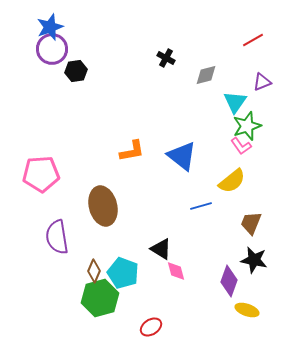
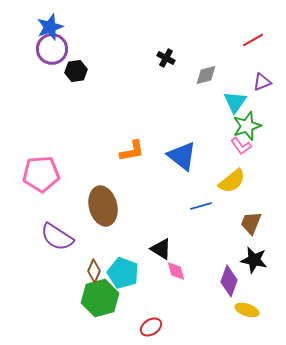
purple semicircle: rotated 48 degrees counterclockwise
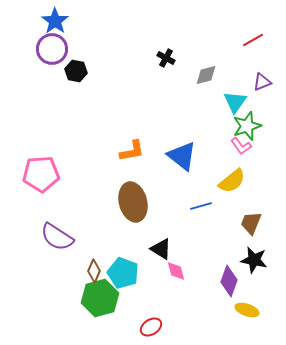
blue star: moved 5 px right, 6 px up; rotated 16 degrees counterclockwise
black hexagon: rotated 20 degrees clockwise
brown ellipse: moved 30 px right, 4 px up
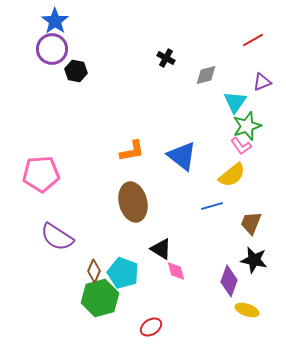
yellow semicircle: moved 6 px up
blue line: moved 11 px right
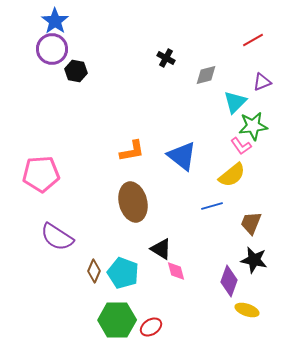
cyan triangle: rotated 10 degrees clockwise
green star: moved 6 px right; rotated 12 degrees clockwise
green hexagon: moved 17 px right, 22 px down; rotated 15 degrees clockwise
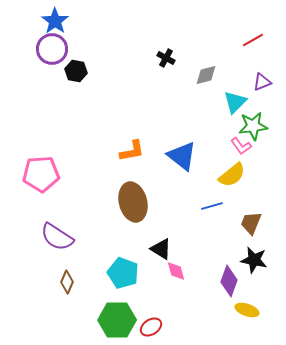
brown diamond: moved 27 px left, 11 px down
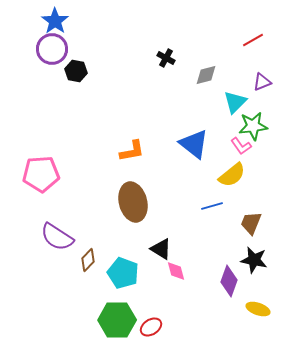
blue triangle: moved 12 px right, 12 px up
brown diamond: moved 21 px right, 22 px up; rotated 20 degrees clockwise
yellow ellipse: moved 11 px right, 1 px up
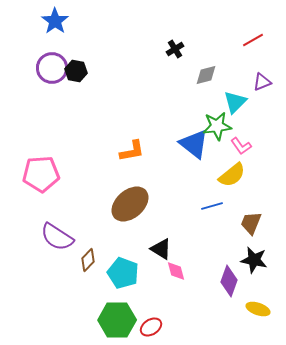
purple circle: moved 19 px down
black cross: moved 9 px right, 9 px up; rotated 30 degrees clockwise
green star: moved 36 px left
brown ellipse: moved 3 px left, 2 px down; rotated 63 degrees clockwise
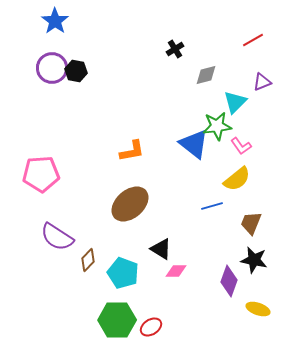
yellow semicircle: moved 5 px right, 4 px down
pink diamond: rotated 75 degrees counterclockwise
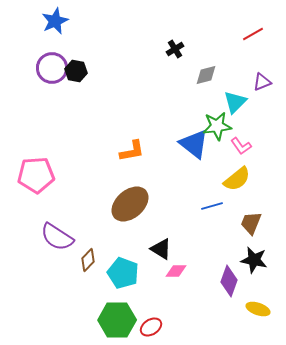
blue star: rotated 12 degrees clockwise
red line: moved 6 px up
pink pentagon: moved 5 px left, 1 px down
